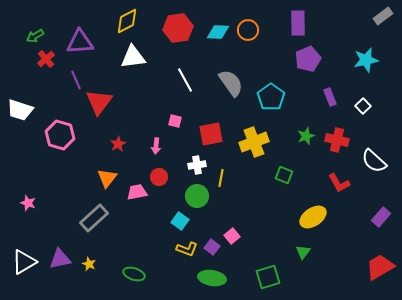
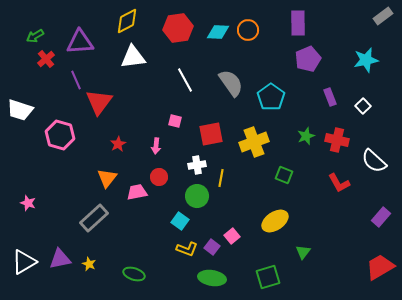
yellow ellipse at (313, 217): moved 38 px left, 4 px down
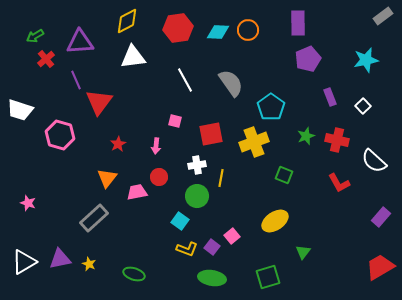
cyan pentagon at (271, 97): moved 10 px down
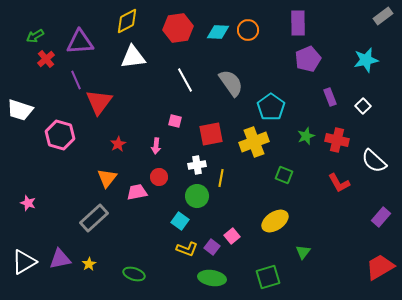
yellow star at (89, 264): rotated 16 degrees clockwise
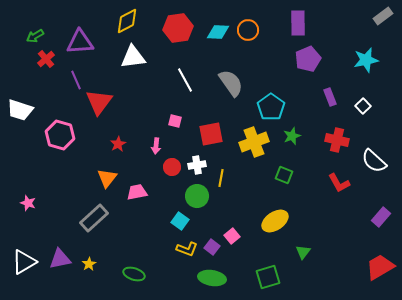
green star at (306, 136): moved 14 px left
red circle at (159, 177): moved 13 px right, 10 px up
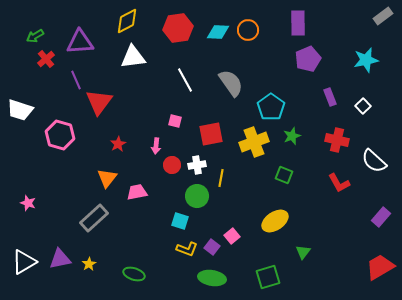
red circle at (172, 167): moved 2 px up
cyan square at (180, 221): rotated 18 degrees counterclockwise
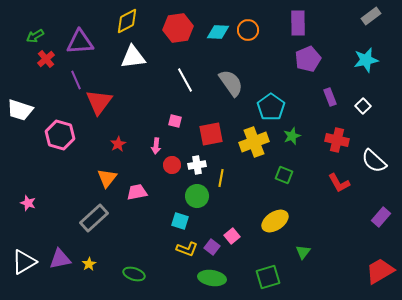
gray rectangle at (383, 16): moved 12 px left
red trapezoid at (380, 267): moved 4 px down
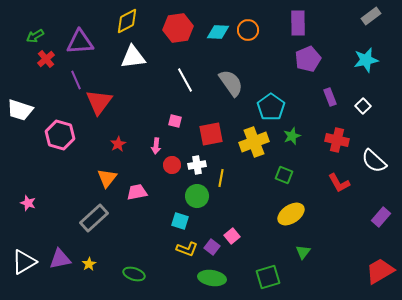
yellow ellipse at (275, 221): moved 16 px right, 7 px up
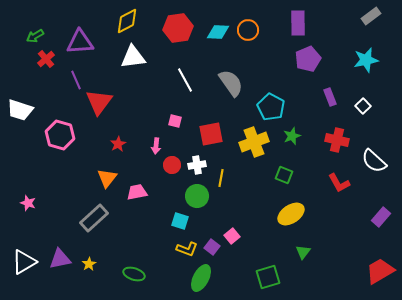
cyan pentagon at (271, 107): rotated 8 degrees counterclockwise
green ellipse at (212, 278): moved 11 px left; rotated 72 degrees counterclockwise
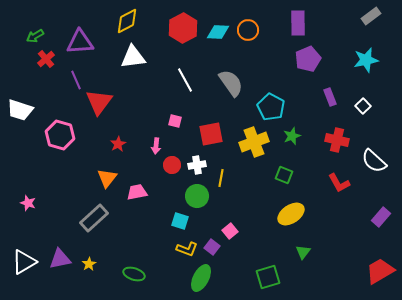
red hexagon at (178, 28): moved 5 px right; rotated 20 degrees counterclockwise
pink square at (232, 236): moved 2 px left, 5 px up
